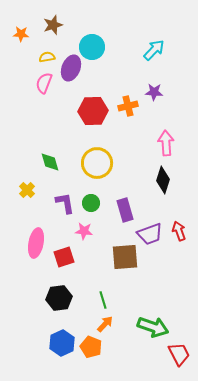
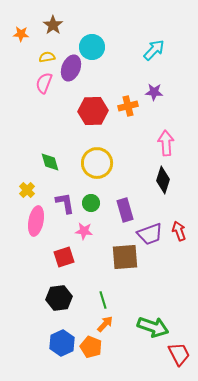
brown star: rotated 18 degrees counterclockwise
pink ellipse: moved 22 px up
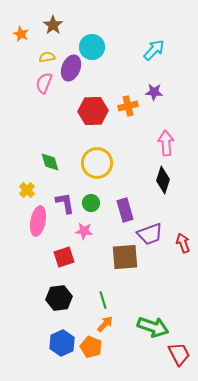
orange star: rotated 21 degrees clockwise
pink ellipse: moved 2 px right
red arrow: moved 4 px right, 12 px down
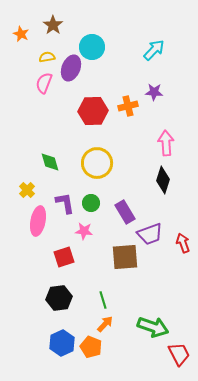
purple rectangle: moved 2 px down; rotated 15 degrees counterclockwise
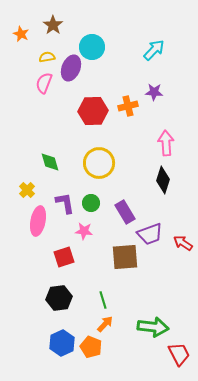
yellow circle: moved 2 px right
red arrow: rotated 36 degrees counterclockwise
green arrow: rotated 12 degrees counterclockwise
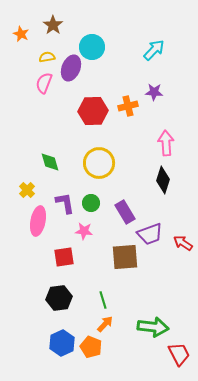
red square: rotated 10 degrees clockwise
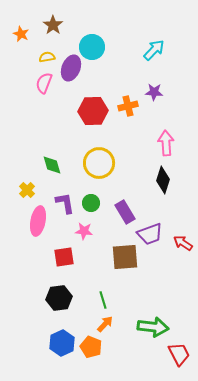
green diamond: moved 2 px right, 3 px down
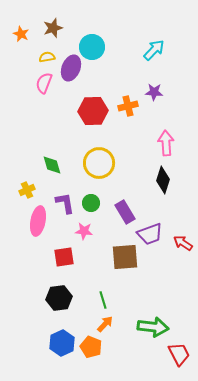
brown star: moved 3 px down; rotated 18 degrees clockwise
yellow cross: rotated 21 degrees clockwise
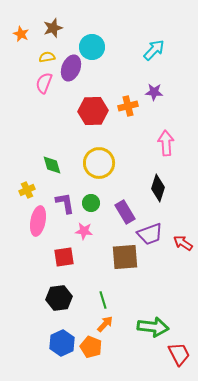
black diamond: moved 5 px left, 8 px down
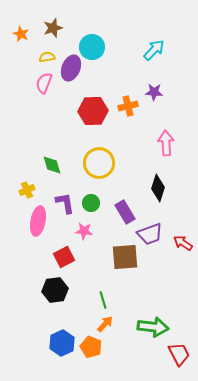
red square: rotated 20 degrees counterclockwise
black hexagon: moved 4 px left, 8 px up
